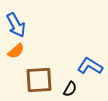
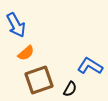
orange semicircle: moved 10 px right, 2 px down
brown square: rotated 16 degrees counterclockwise
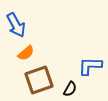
blue L-shape: rotated 30 degrees counterclockwise
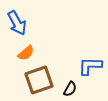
blue arrow: moved 1 px right, 2 px up
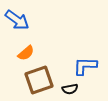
blue arrow: moved 3 px up; rotated 25 degrees counterclockwise
blue L-shape: moved 5 px left
black semicircle: rotated 49 degrees clockwise
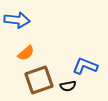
blue arrow: rotated 30 degrees counterclockwise
blue L-shape: rotated 20 degrees clockwise
black semicircle: moved 2 px left, 3 px up
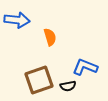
orange semicircle: moved 24 px right, 16 px up; rotated 66 degrees counterclockwise
blue L-shape: moved 1 px down
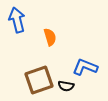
blue arrow: rotated 110 degrees counterclockwise
black semicircle: moved 2 px left; rotated 21 degrees clockwise
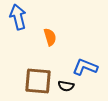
blue arrow: moved 1 px right, 3 px up
brown square: moved 1 px left, 1 px down; rotated 24 degrees clockwise
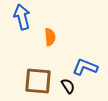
blue arrow: moved 4 px right
orange semicircle: rotated 12 degrees clockwise
black semicircle: moved 2 px right; rotated 133 degrees counterclockwise
